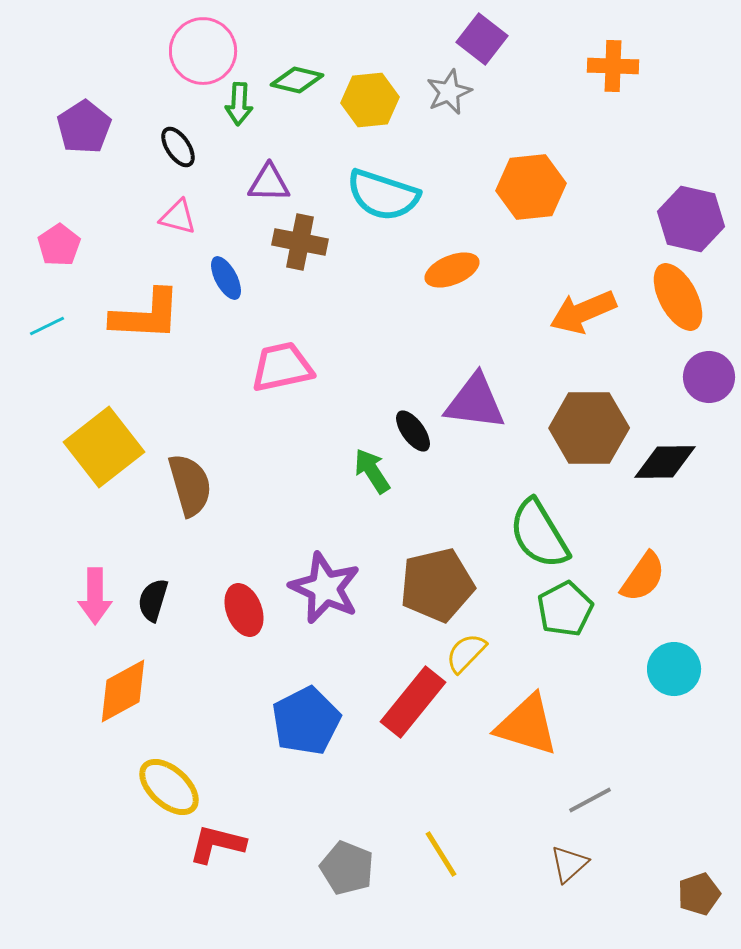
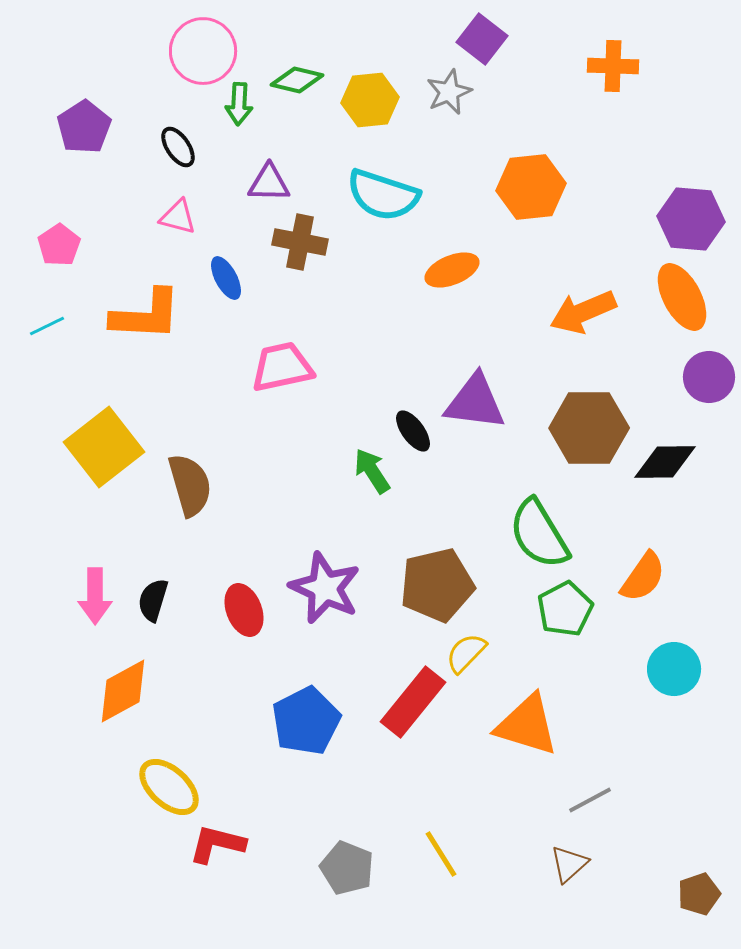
purple hexagon at (691, 219): rotated 8 degrees counterclockwise
orange ellipse at (678, 297): moved 4 px right
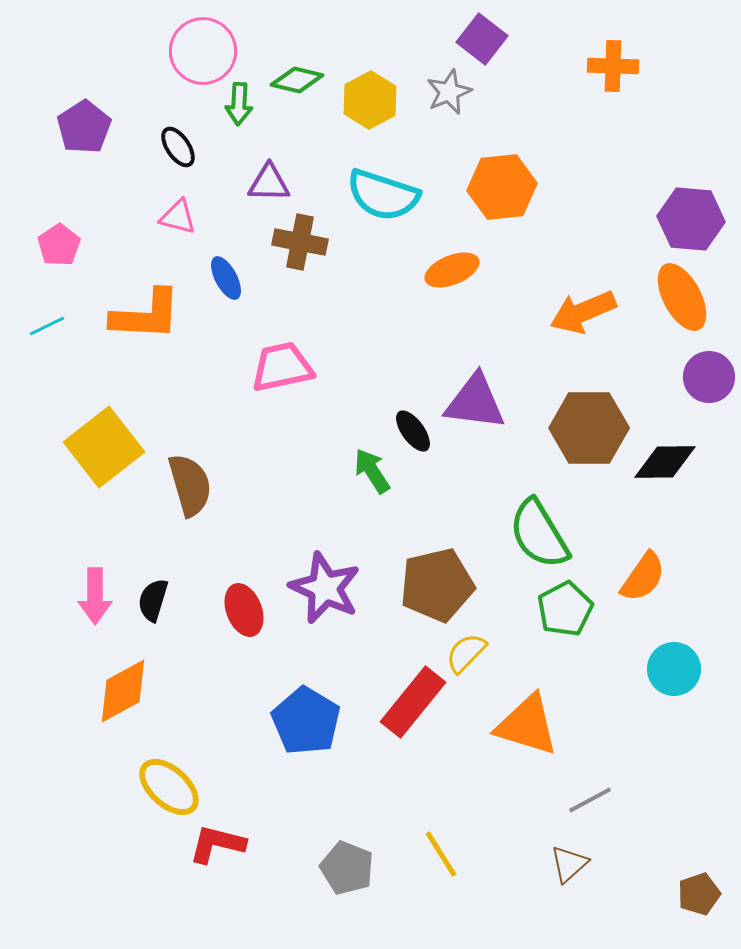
yellow hexagon at (370, 100): rotated 22 degrees counterclockwise
orange hexagon at (531, 187): moved 29 px left
blue pentagon at (306, 721): rotated 14 degrees counterclockwise
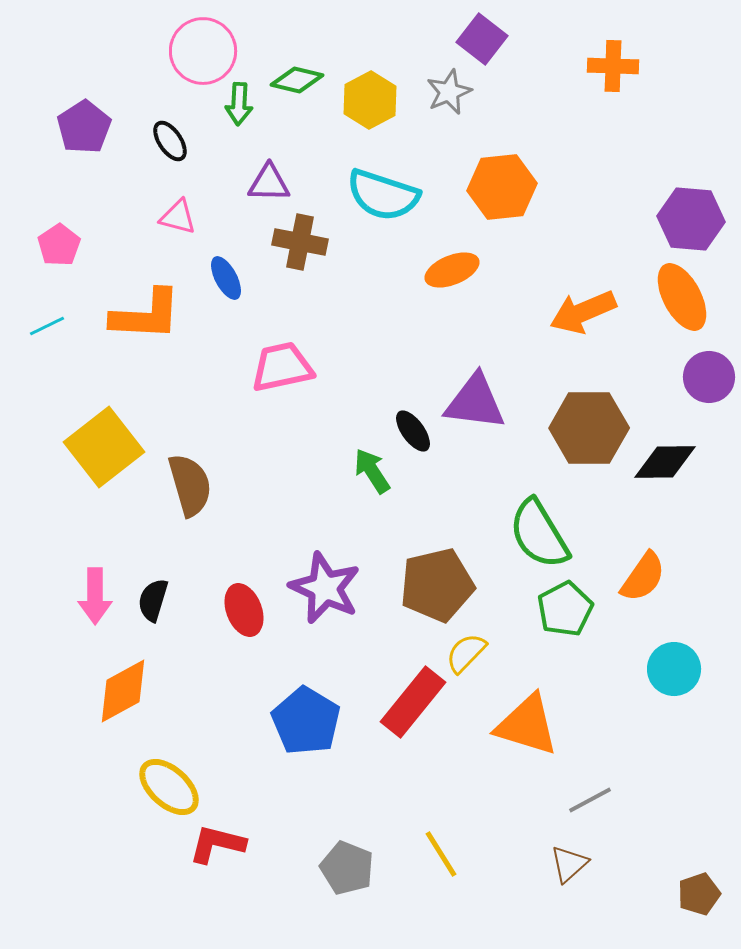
black ellipse at (178, 147): moved 8 px left, 6 px up
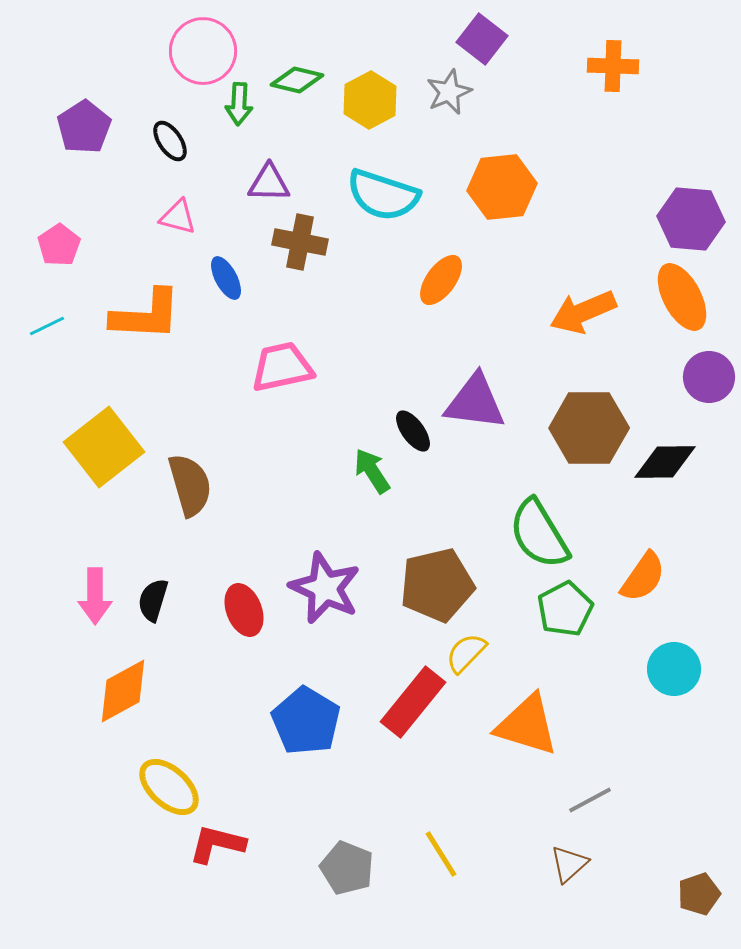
orange ellipse at (452, 270): moved 11 px left, 10 px down; rotated 32 degrees counterclockwise
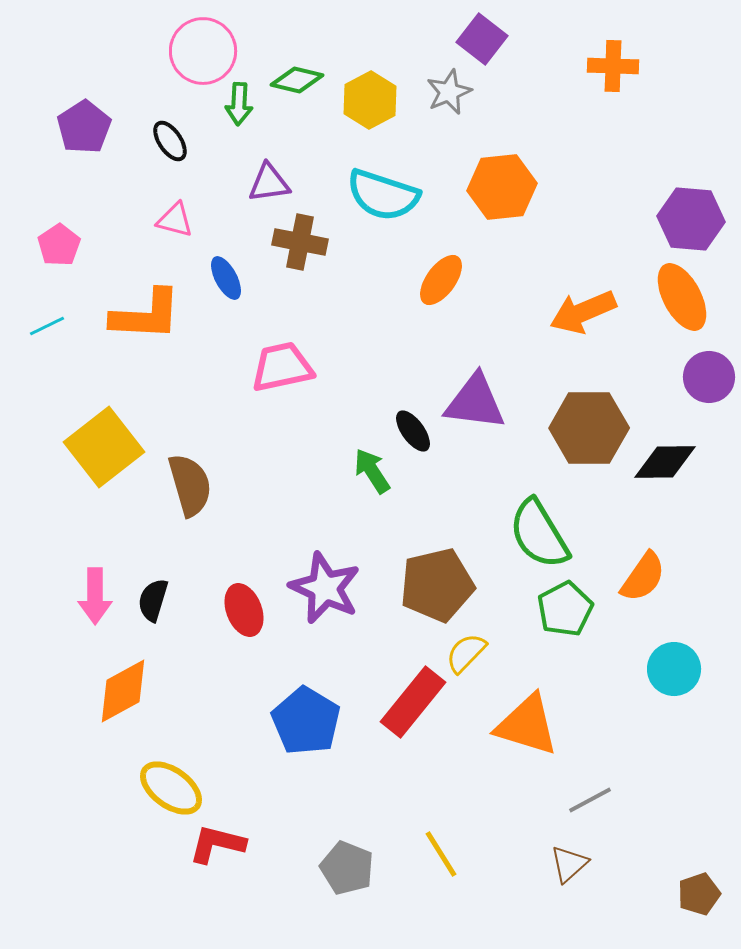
purple triangle at (269, 183): rotated 9 degrees counterclockwise
pink triangle at (178, 217): moved 3 px left, 3 px down
yellow ellipse at (169, 787): moved 2 px right, 1 px down; rotated 6 degrees counterclockwise
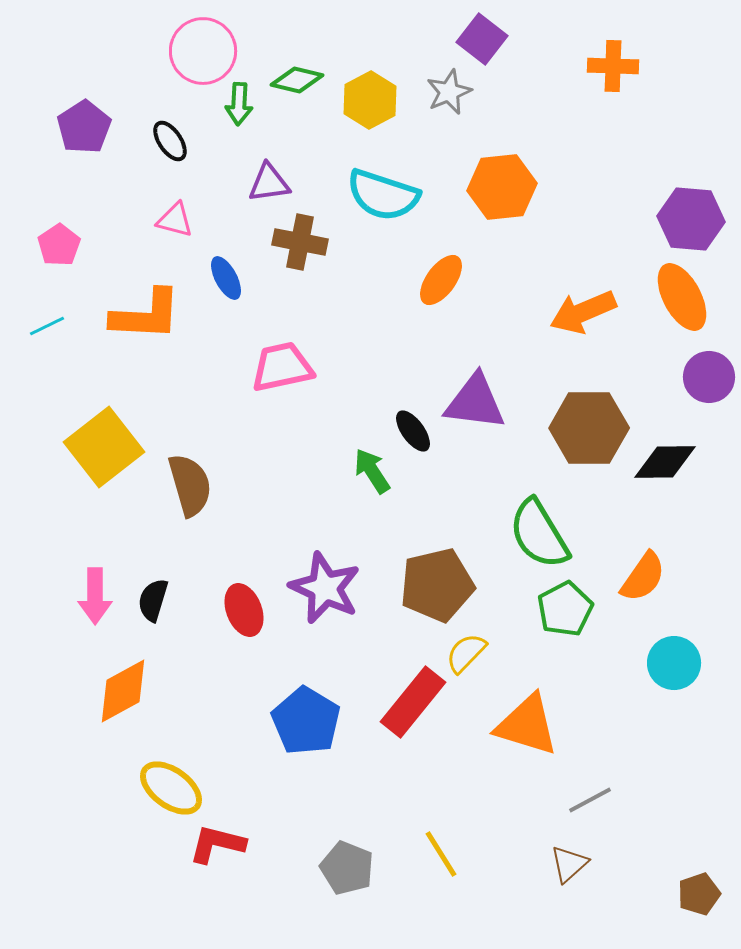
cyan circle at (674, 669): moved 6 px up
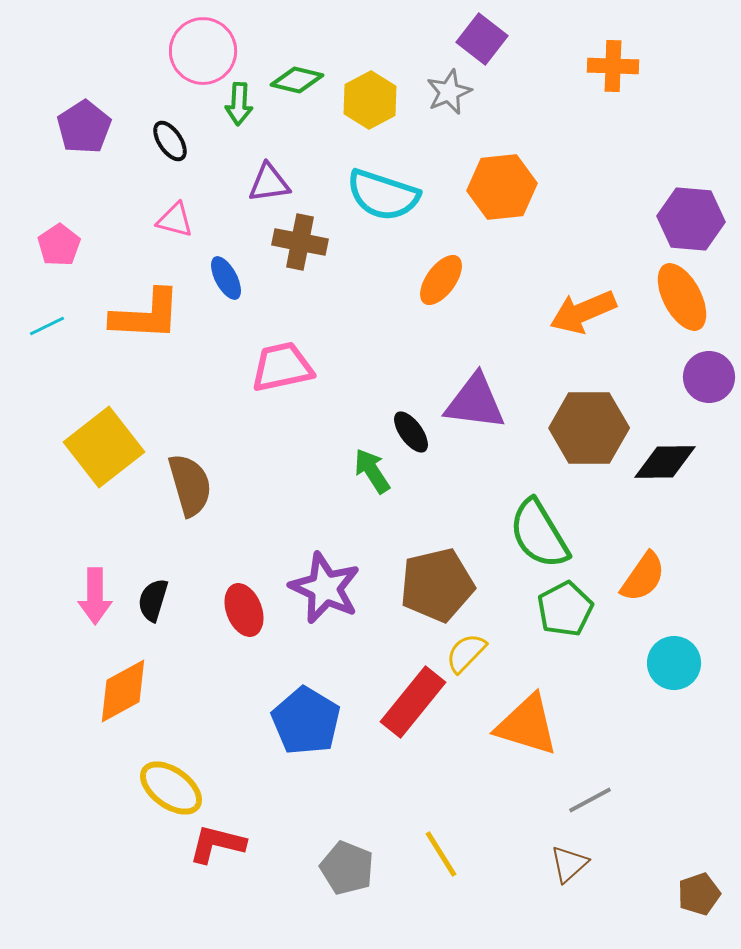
black ellipse at (413, 431): moved 2 px left, 1 px down
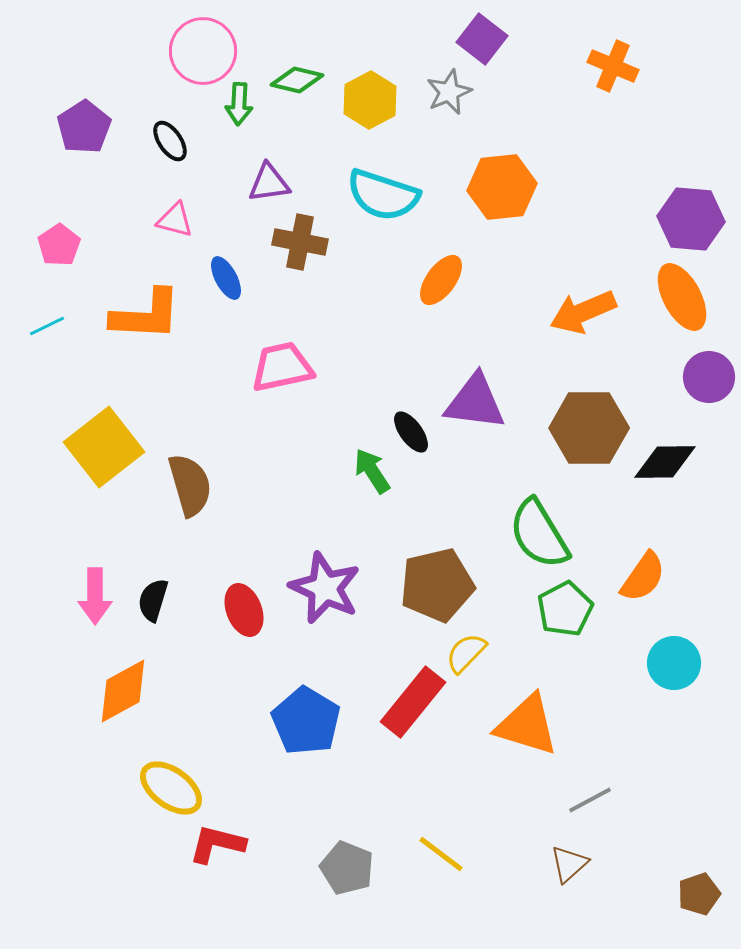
orange cross at (613, 66): rotated 21 degrees clockwise
yellow line at (441, 854): rotated 21 degrees counterclockwise
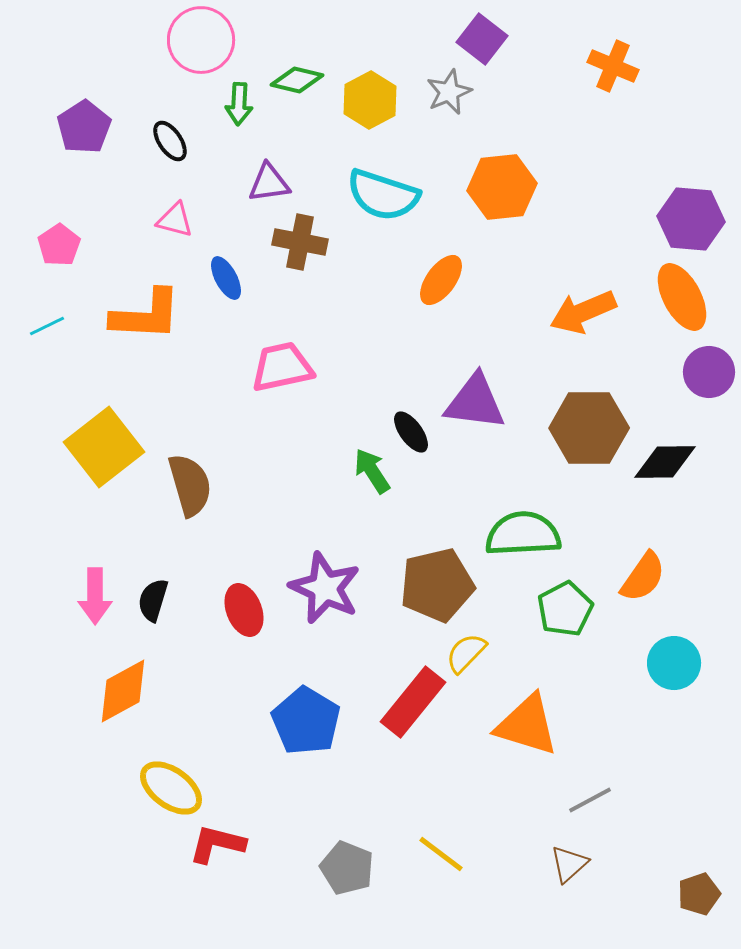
pink circle at (203, 51): moved 2 px left, 11 px up
purple circle at (709, 377): moved 5 px up
green semicircle at (539, 534): moved 16 px left; rotated 118 degrees clockwise
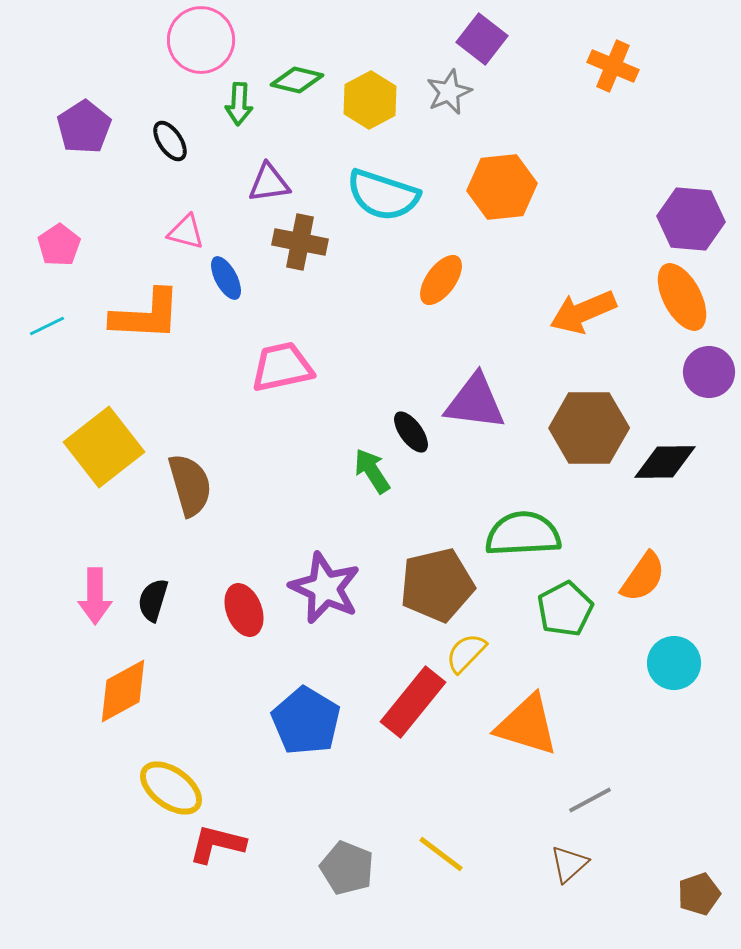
pink triangle at (175, 220): moved 11 px right, 12 px down
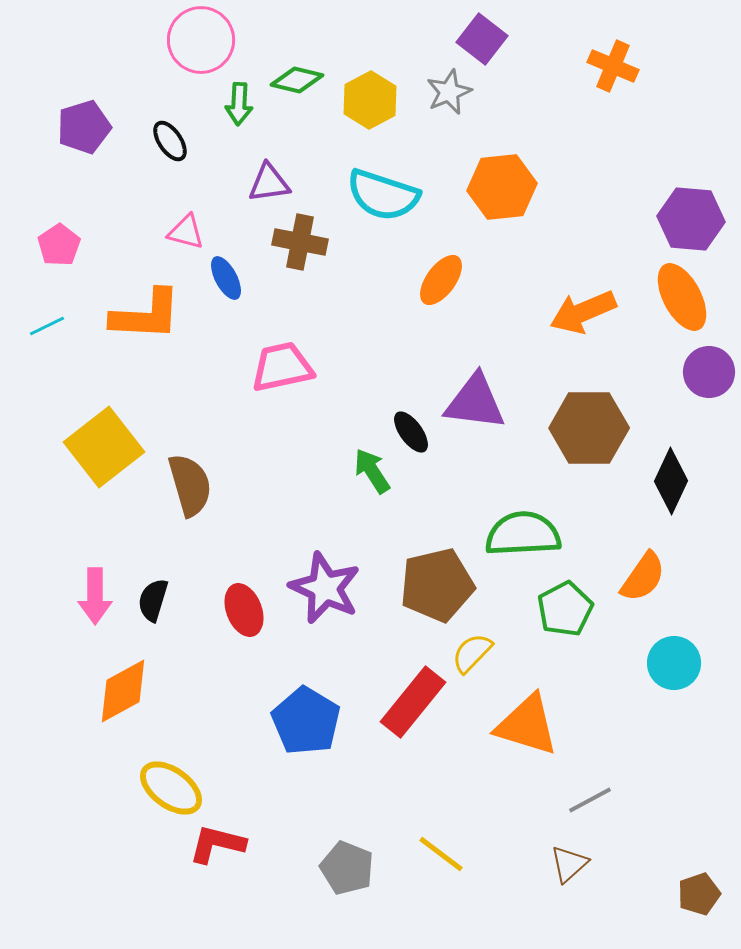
purple pentagon at (84, 127): rotated 16 degrees clockwise
black diamond at (665, 462): moved 6 px right, 19 px down; rotated 64 degrees counterclockwise
yellow semicircle at (466, 653): moved 6 px right
